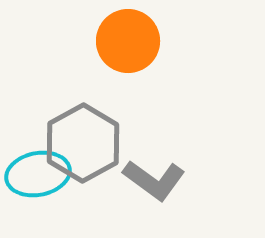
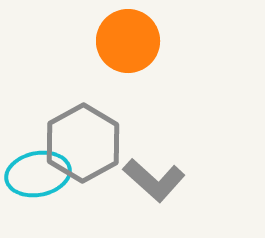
gray L-shape: rotated 6 degrees clockwise
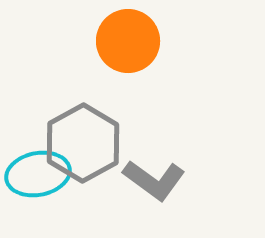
gray L-shape: rotated 6 degrees counterclockwise
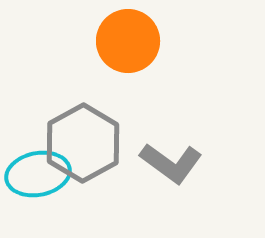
gray L-shape: moved 17 px right, 17 px up
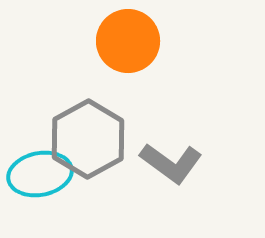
gray hexagon: moved 5 px right, 4 px up
cyan ellipse: moved 2 px right
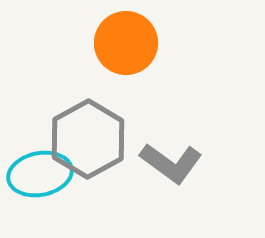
orange circle: moved 2 px left, 2 px down
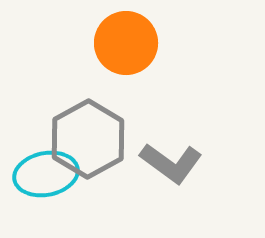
cyan ellipse: moved 6 px right
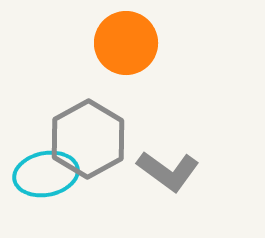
gray L-shape: moved 3 px left, 8 px down
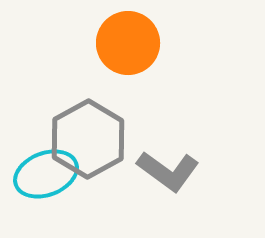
orange circle: moved 2 px right
cyan ellipse: rotated 10 degrees counterclockwise
